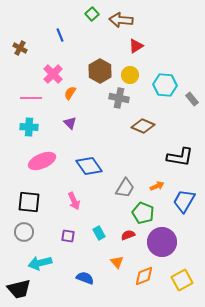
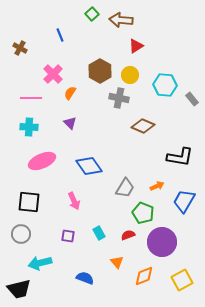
gray circle: moved 3 px left, 2 px down
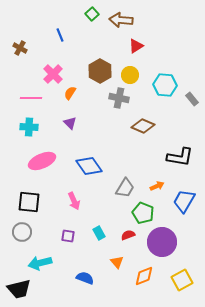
gray circle: moved 1 px right, 2 px up
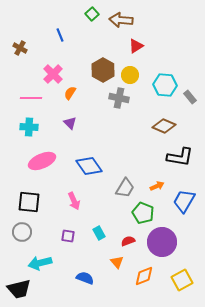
brown hexagon: moved 3 px right, 1 px up
gray rectangle: moved 2 px left, 2 px up
brown diamond: moved 21 px right
red semicircle: moved 6 px down
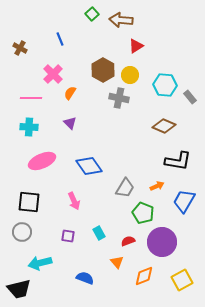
blue line: moved 4 px down
black L-shape: moved 2 px left, 4 px down
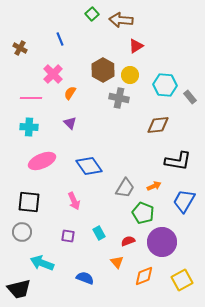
brown diamond: moved 6 px left, 1 px up; rotated 30 degrees counterclockwise
orange arrow: moved 3 px left
cyan arrow: moved 2 px right; rotated 35 degrees clockwise
